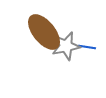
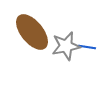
brown ellipse: moved 12 px left
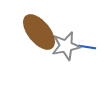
brown ellipse: moved 7 px right
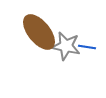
gray star: rotated 24 degrees clockwise
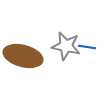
brown ellipse: moved 16 px left, 24 px down; rotated 36 degrees counterclockwise
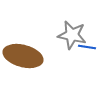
gray star: moved 6 px right, 11 px up
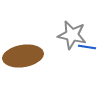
brown ellipse: rotated 24 degrees counterclockwise
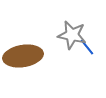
blue line: rotated 42 degrees clockwise
